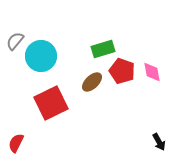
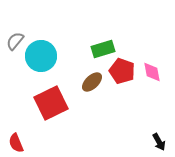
red semicircle: rotated 48 degrees counterclockwise
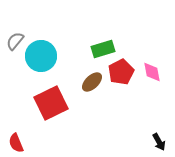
red pentagon: moved 1 px left, 1 px down; rotated 25 degrees clockwise
